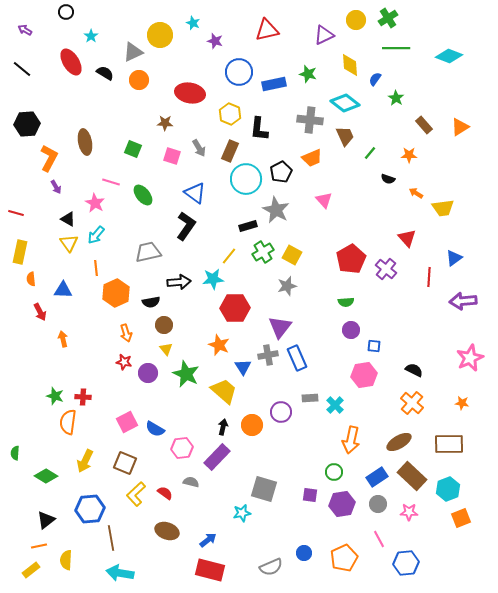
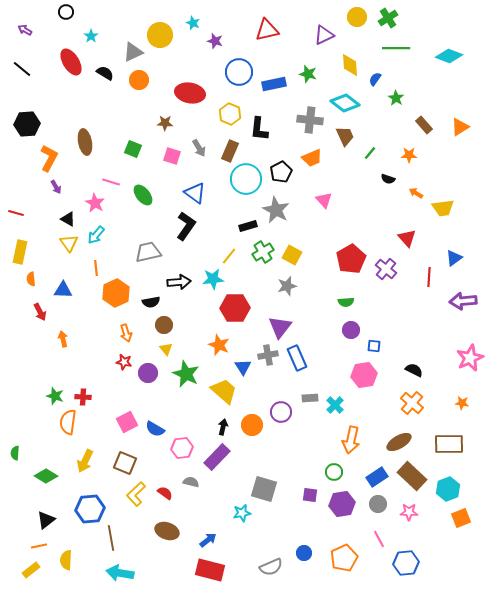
yellow circle at (356, 20): moved 1 px right, 3 px up
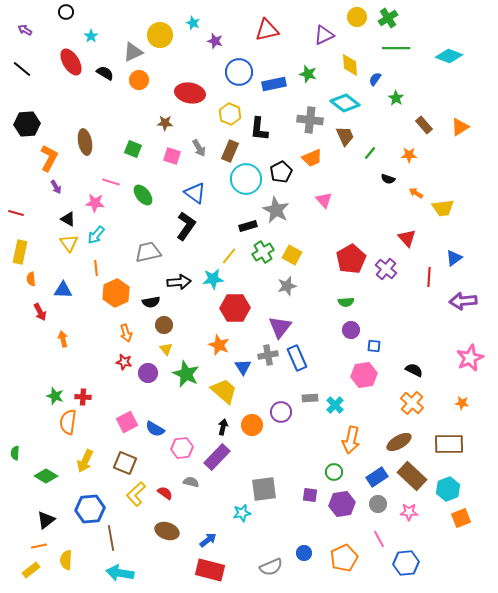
pink star at (95, 203): rotated 24 degrees counterclockwise
gray square at (264, 489): rotated 24 degrees counterclockwise
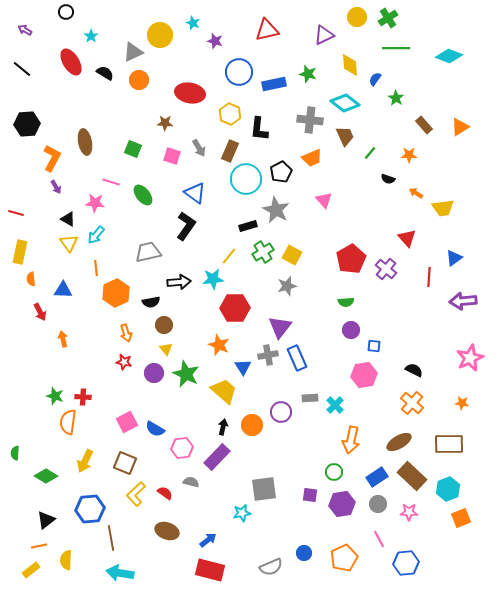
orange L-shape at (49, 158): moved 3 px right
purple circle at (148, 373): moved 6 px right
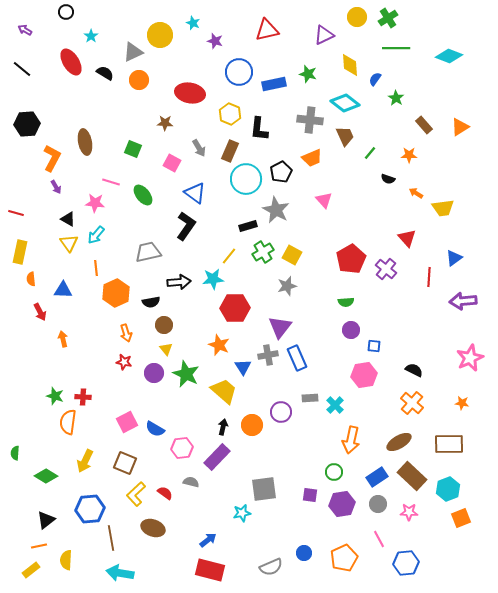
pink square at (172, 156): moved 7 px down; rotated 12 degrees clockwise
brown ellipse at (167, 531): moved 14 px left, 3 px up
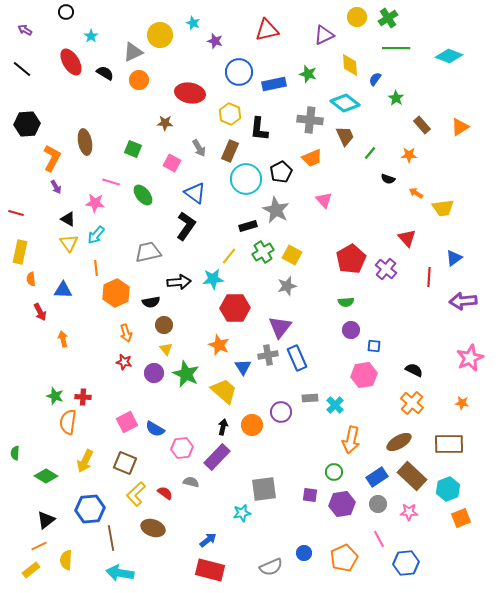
brown rectangle at (424, 125): moved 2 px left
orange line at (39, 546): rotated 14 degrees counterclockwise
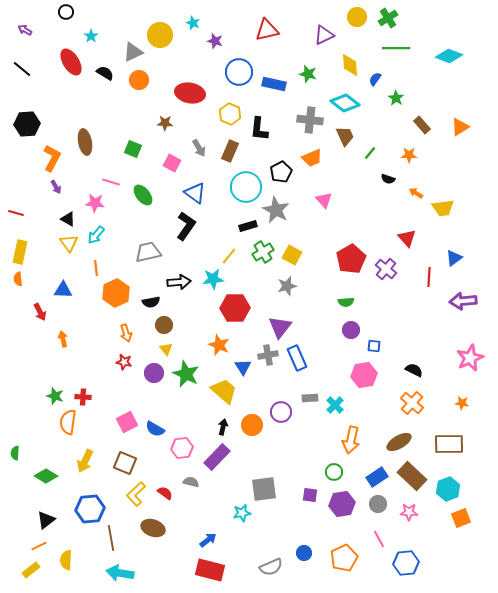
blue rectangle at (274, 84): rotated 25 degrees clockwise
cyan circle at (246, 179): moved 8 px down
orange semicircle at (31, 279): moved 13 px left
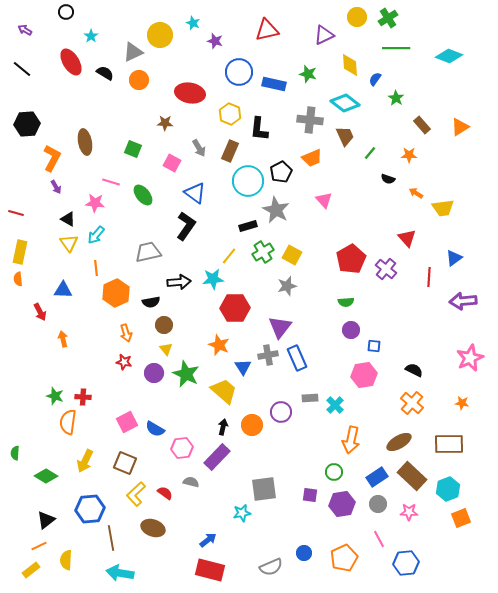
cyan circle at (246, 187): moved 2 px right, 6 px up
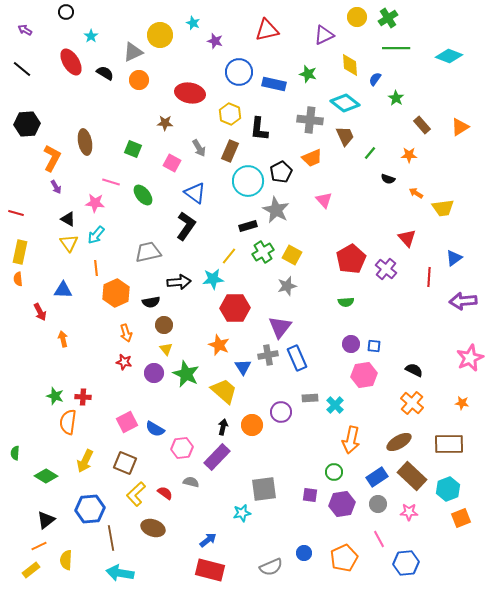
purple circle at (351, 330): moved 14 px down
